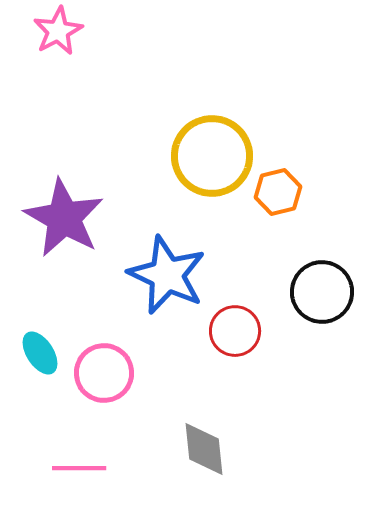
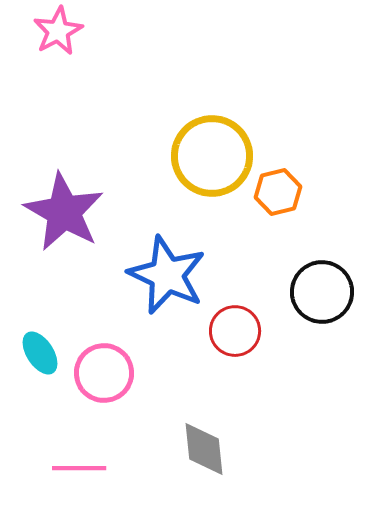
purple star: moved 6 px up
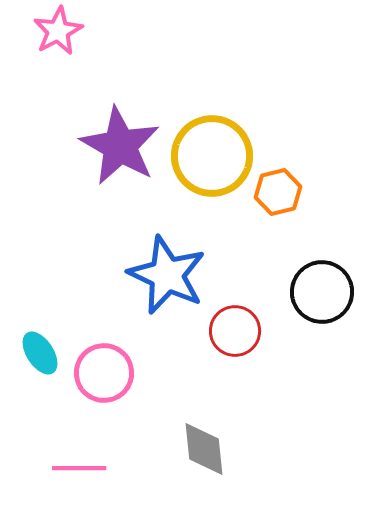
purple star: moved 56 px right, 66 px up
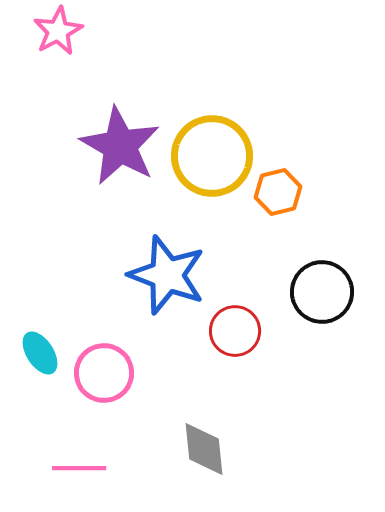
blue star: rotated 4 degrees counterclockwise
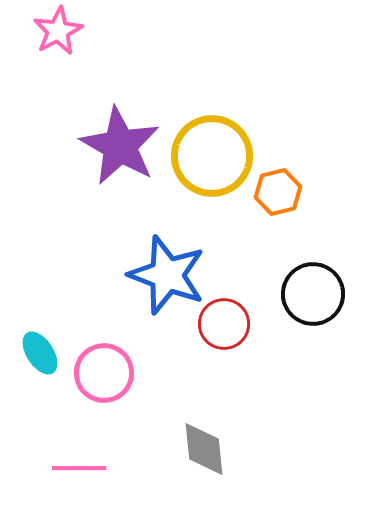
black circle: moved 9 px left, 2 px down
red circle: moved 11 px left, 7 px up
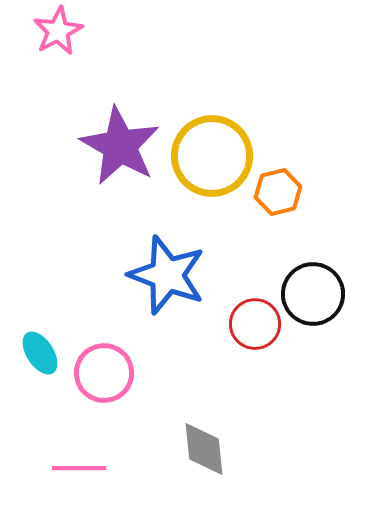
red circle: moved 31 px right
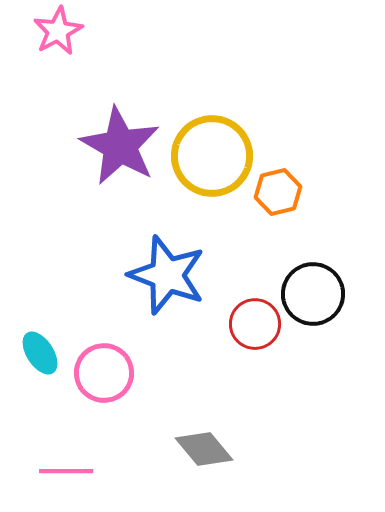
gray diamond: rotated 34 degrees counterclockwise
pink line: moved 13 px left, 3 px down
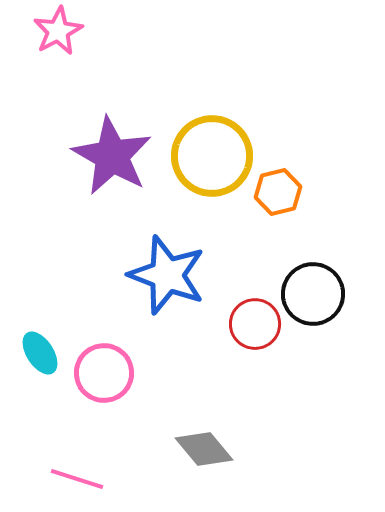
purple star: moved 8 px left, 10 px down
pink line: moved 11 px right, 8 px down; rotated 18 degrees clockwise
